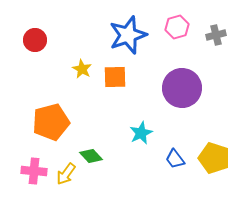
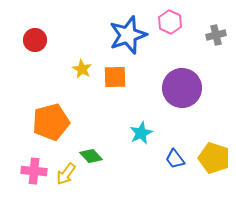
pink hexagon: moved 7 px left, 5 px up; rotated 20 degrees counterclockwise
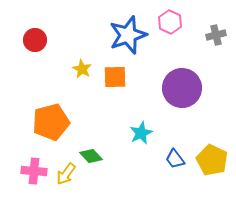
yellow pentagon: moved 2 px left, 2 px down; rotated 8 degrees clockwise
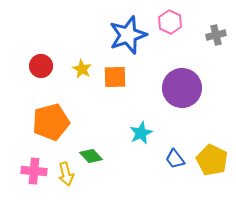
red circle: moved 6 px right, 26 px down
yellow arrow: rotated 50 degrees counterclockwise
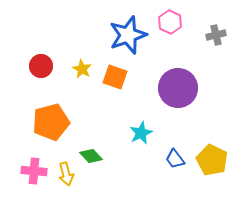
orange square: rotated 20 degrees clockwise
purple circle: moved 4 px left
